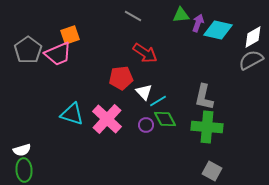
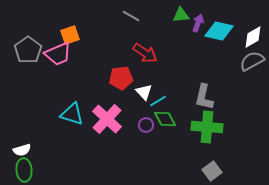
gray line: moved 2 px left
cyan diamond: moved 1 px right, 1 px down
gray semicircle: moved 1 px right, 1 px down
gray square: rotated 24 degrees clockwise
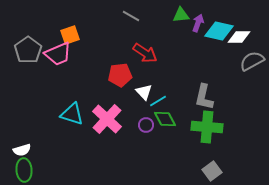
white diamond: moved 14 px left; rotated 30 degrees clockwise
red pentagon: moved 1 px left, 3 px up
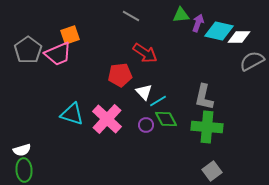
green diamond: moved 1 px right
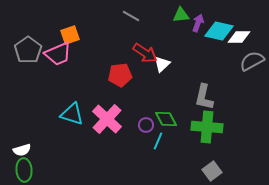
white triangle: moved 18 px right, 28 px up; rotated 30 degrees clockwise
cyan line: moved 40 px down; rotated 36 degrees counterclockwise
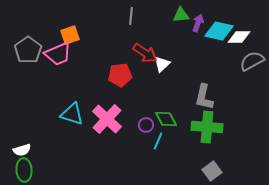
gray line: rotated 66 degrees clockwise
